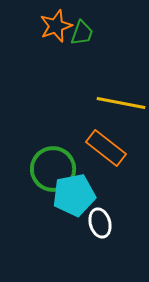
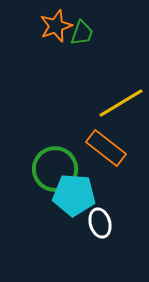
yellow line: rotated 42 degrees counterclockwise
green circle: moved 2 px right
cyan pentagon: rotated 15 degrees clockwise
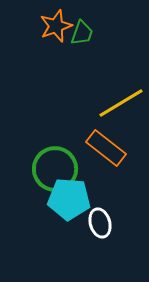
cyan pentagon: moved 5 px left, 4 px down
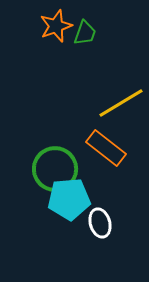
green trapezoid: moved 3 px right
cyan pentagon: rotated 9 degrees counterclockwise
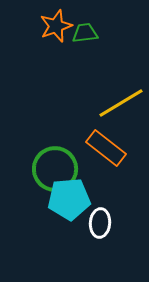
green trapezoid: rotated 116 degrees counterclockwise
white ellipse: rotated 20 degrees clockwise
